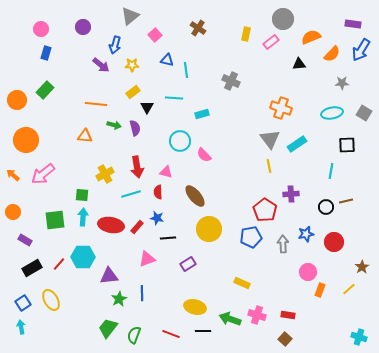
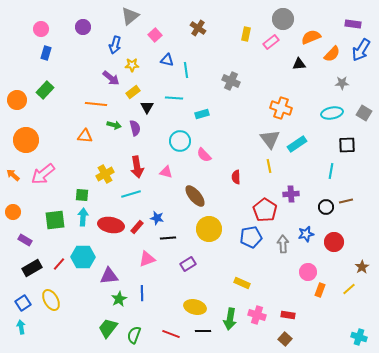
purple arrow at (101, 65): moved 10 px right, 13 px down
red semicircle at (158, 192): moved 78 px right, 15 px up
green arrow at (230, 319): rotated 100 degrees counterclockwise
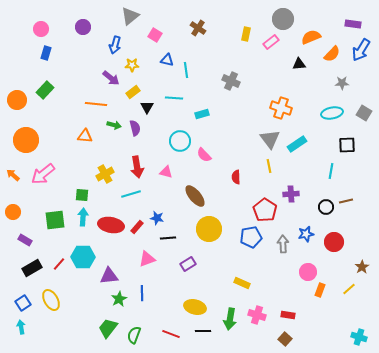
pink square at (155, 35): rotated 16 degrees counterclockwise
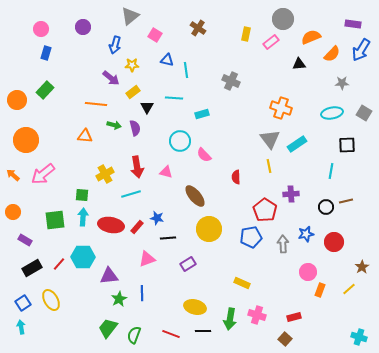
red rectangle at (288, 315): moved 6 px right, 2 px down; rotated 24 degrees counterclockwise
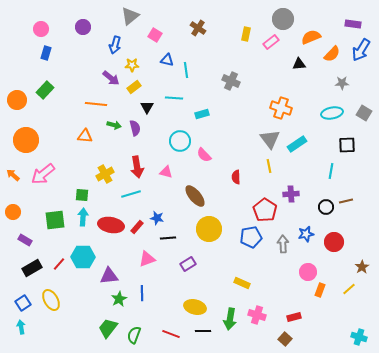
yellow rectangle at (133, 92): moved 1 px right, 5 px up
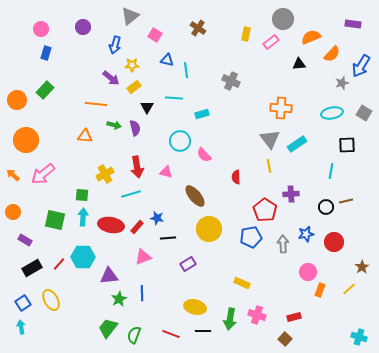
blue arrow at (361, 50): moved 16 px down
gray star at (342, 83): rotated 16 degrees counterclockwise
orange cross at (281, 108): rotated 15 degrees counterclockwise
green square at (55, 220): rotated 20 degrees clockwise
pink triangle at (147, 259): moved 4 px left, 2 px up
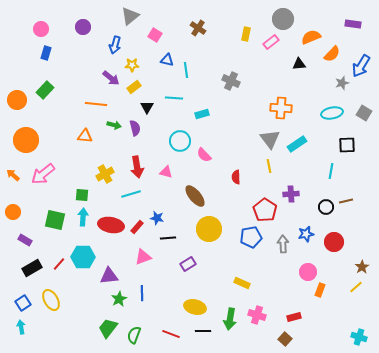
yellow line at (349, 289): moved 7 px right, 2 px up
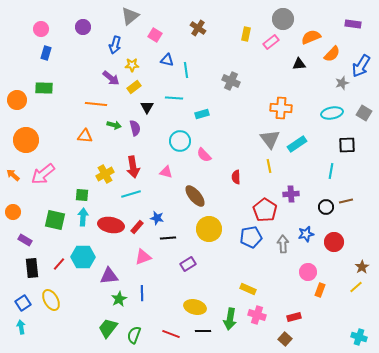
green rectangle at (45, 90): moved 1 px left, 2 px up; rotated 48 degrees clockwise
red arrow at (137, 167): moved 4 px left
black rectangle at (32, 268): rotated 66 degrees counterclockwise
yellow rectangle at (242, 283): moved 6 px right, 6 px down
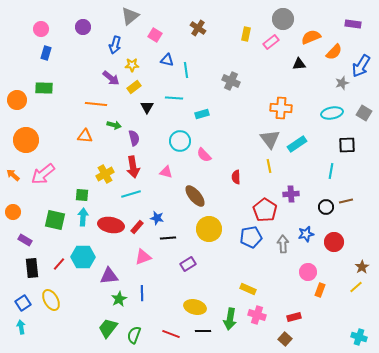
orange semicircle at (332, 54): moved 2 px right, 2 px up
purple semicircle at (135, 128): moved 1 px left, 10 px down
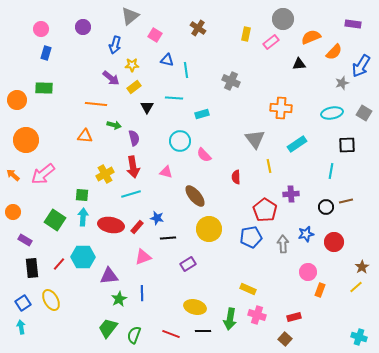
gray triangle at (270, 139): moved 15 px left
green square at (55, 220): rotated 20 degrees clockwise
